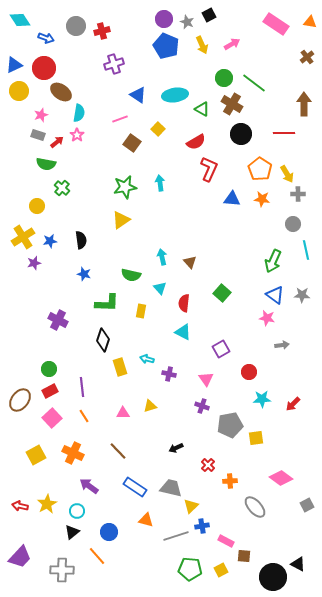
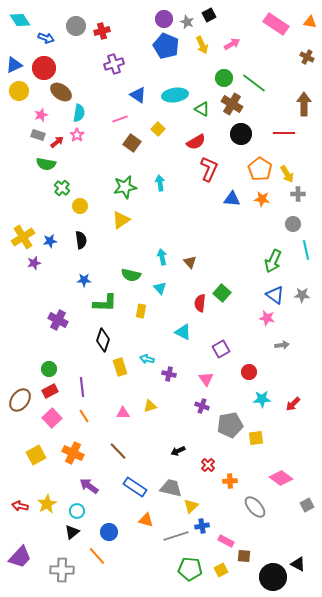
brown cross at (307, 57): rotated 24 degrees counterclockwise
yellow circle at (37, 206): moved 43 px right
blue star at (84, 274): moved 6 px down; rotated 16 degrees counterclockwise
green L-shape at (107, 303): moved 2 px left
red semicircle at (184, 303): moved 16 px right
black arrow at (176, 448): moved 2 px right, 3 px down
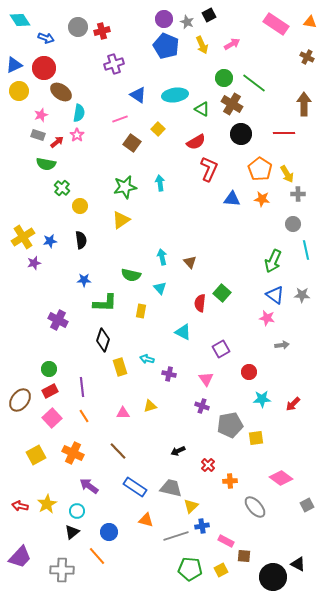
gray circle at (76, 26): moved 2 px right, 1 px down
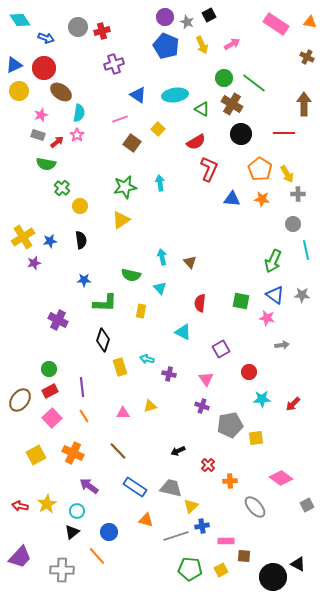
purple circle at (164, 19): moved 1 px right, 2 px up
green square at (222, 293): moved 19 px right, 8 px down; rotated 30 degrees counterclockwise
pink rectangle at (226, 541): rotated 28 degrees counterclockwise
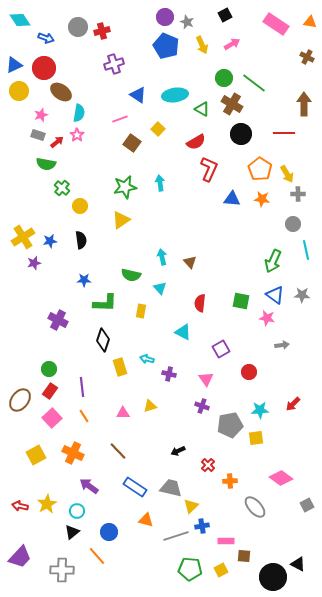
black square at (209, 15): moved 16 px right
red rectangle at (50, 391): rotated 28 degrees counterclockwise
cyan star at (262, 399): moved 2 px left, 11 px down
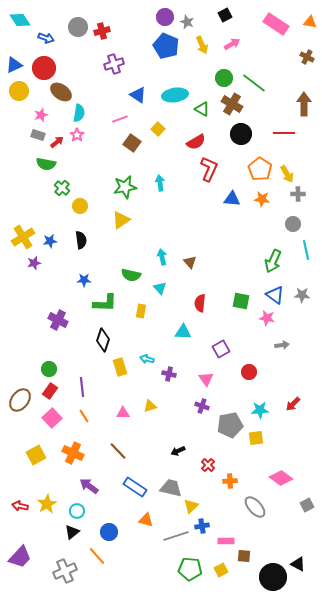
cyan triangle at (183, 332): rotated 24 degrees counterclockwise
gray cross at (62, 570): moved 3 px right, 1 px down; rotated 25 degrees counterclockwise
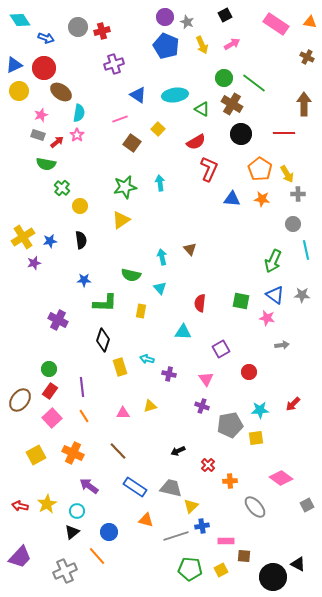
brown triangle at (190, 262): moved 13 px up
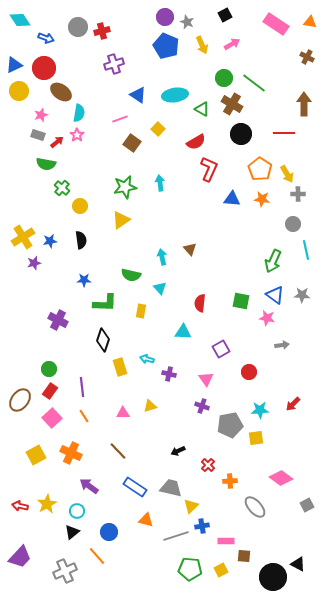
orange cross at (73, 453): moved 2 px left
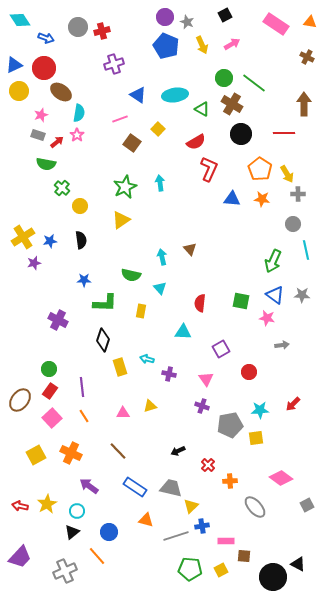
green star at (125, 187): rotated 15 degrees counterclockwise
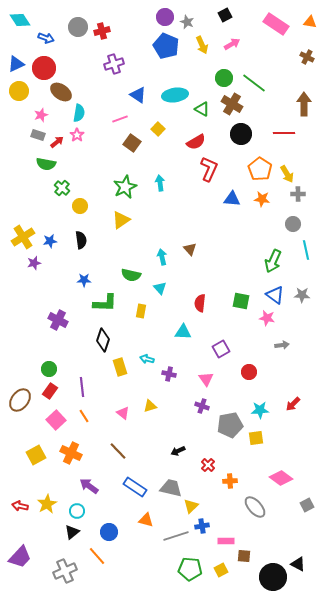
blue triangle at (14, 65): moved 2 px right, 1 px up
pink triangle at (123, 413): rotated 40 degrees clockwise
pink square at (52, 418): moved 4 px right, 2 px down
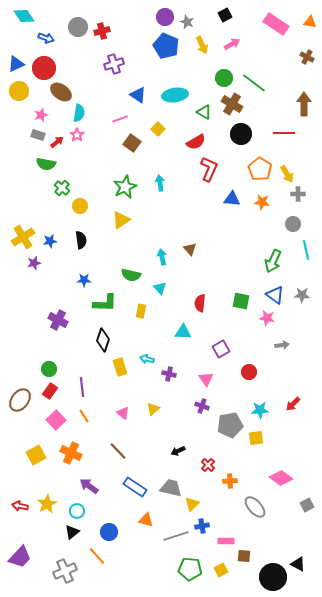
cyan diamond at (20, 20): moved 4 px right, 4 px up
green triangle at (202, 109): moved 2 px right, 3 px down
orange star at (262, 199): moved 3 px down
yellow triangle at (150, 406): moved 3 px right, 3 px down; rotated 24 degrees counterclockwise
yellow triangle at (191, 506): moved 1 px right, 2 px up
